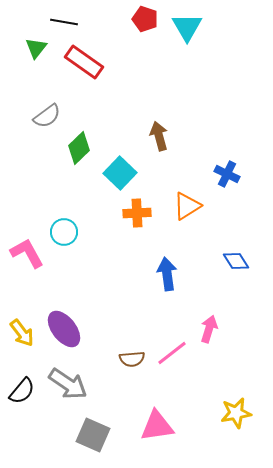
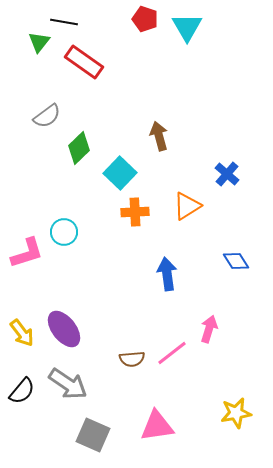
green triangle: moved 3 px right, 6 px up
blue cross: rotated 15 degrees clockwise
orange cross: moved 2 px left, 1 px up
pink L-shape: rotated 102 degrees clockwise
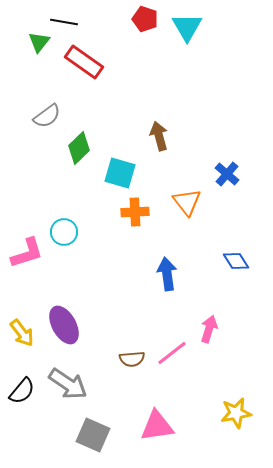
cyan square: rotated 28 degrees counterclockwise
orange triangle: moved 4 px up; rotated 36 degrees counterclockwise
purple ellipse: moved 4 px up; rotated 9 degrees clockwise
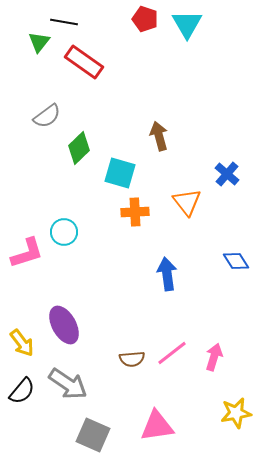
cyan triangle: moved 3 px up
pink arrow: moved 5 px right, 28 px down
yellow arrow: moved 10 px down
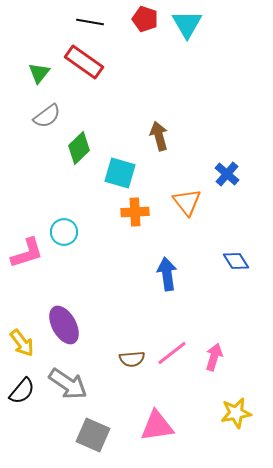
black line: moved 26 px right
green triangle: moved 31 px down
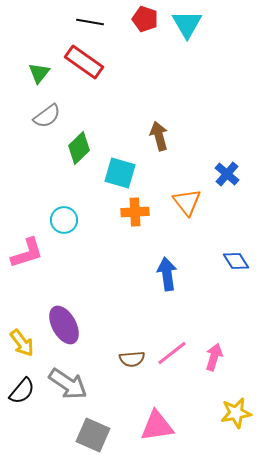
cyan circle: moved 12 px up
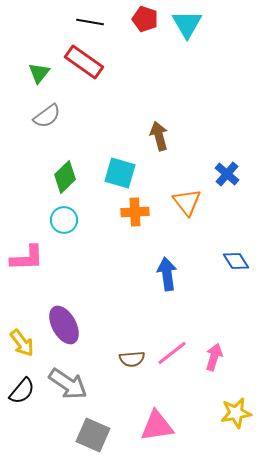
green diamond: moved 14 px left, 29 px down
pink L-shape: moved 5 px down; rotated 15 degrees clockwise
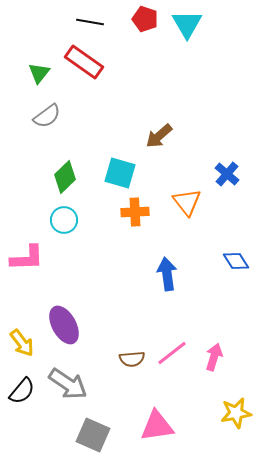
brown arrow: rotated 116 degrees counterclockwise
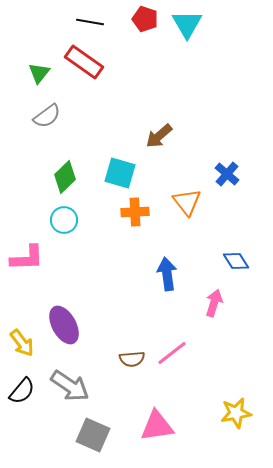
pink arrow: moved 54 px up
gray arrow: moved 2 px right, 2 px down
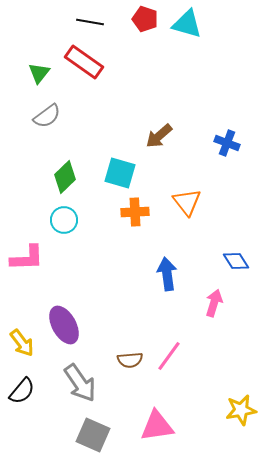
cyan triangle: rotated 44 degrees counterclockwise
blue cross: moved 31 px up; rotated 20 degrees counterclockwise
pink line: moved 3 px left, 3 px down; rotated 16 degrees counterclockwise
brown semicircle: moved 2 px left, 1 px down
gray arrow: moved 10 px right, 3 px up; rotated 21 degrees clockwise
yellow star: moved 5 px right, 3 px up
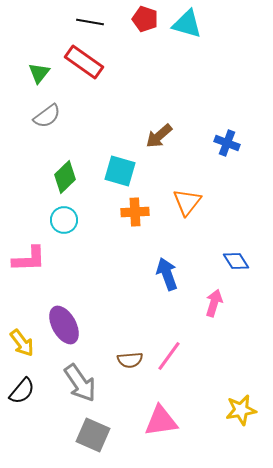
cyan square: moved 2 px up
orange triangle: rotated 16 degrees clockwise
pink L-shape: moved 2 px right, 1 px down
blue arrow: rotated 12 degrees counterclockwise
pink triangle: moved 4 px right, 5 px up
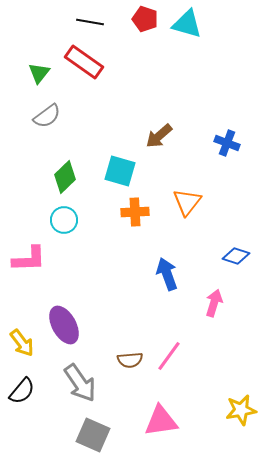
blue diamond: moved 5 px up; rotated 40 degrees counterclockwise
